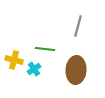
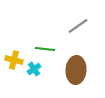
gray line: rotated 40 degrees clockwise
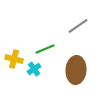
green line: rotated 30 degrees counterclockwise
yellow cross: moved 1 px up
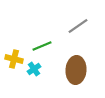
green line: moved 3 px left, 3 px up
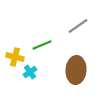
green line: moved 1 px up
yellow cross: moved 1 px right, 2 px up
cyan cross: moved 4 px left, 3 px down
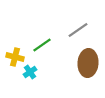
gray line: moved 4 px down
green line: rotated 12 degrees counterclockwise
brown ellipse: moved 12 px right, 7 px up
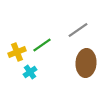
yellow cross: moved 2 px right, 5 px up; rotated 36 degrees counterclockwise
brown ellipse: moved 2 px left
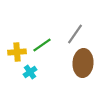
gray line: moved 3 px left, 4 px down; rotated 20 degrees counterclockwise
yellow cross: rotated 18 degrees clockwise
brown ellipse: moved 3 px left
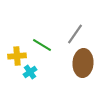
green line: rotated 66 degrees clockwise
yellow cross: moved 4 px down
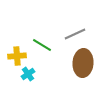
gray line: rotated 30 degrees clockwise
cyan cross: moved 2 px left, 2 px down
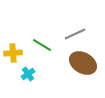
yellow cross: moved 4 px left, 3 px up
brown ellipse: rotated 64 degrees counterclockwise
